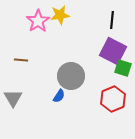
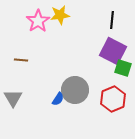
gray circle: moved 4 px right, 14 px down
blue semicircle: moved 1 px left, 3 px down
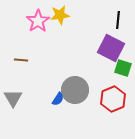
black line: moved 6 px right
purple square: moved 2 px left, 3 px up
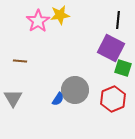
brown line: moved 1 px left, 1 px down
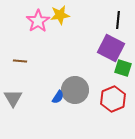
blue semicircle: moved 2 px up
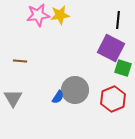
pink star: moved 6 px up; rotated 25 degrees clockwise
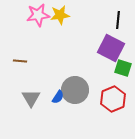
gray triangle: moved 18 px right
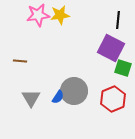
gray circle: moved 1 px left, 1 px down
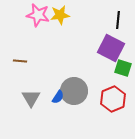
pink star: rotated 20 degrees clockwise
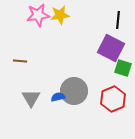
pink star: rotated 20 degrees counterclockwise
blue semicircle: rotated 136 degrees counterclockwise
